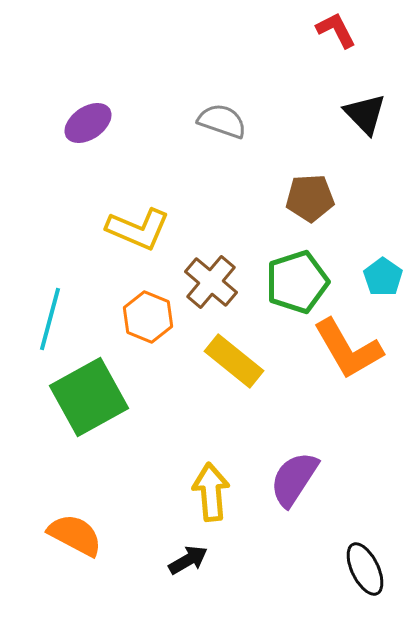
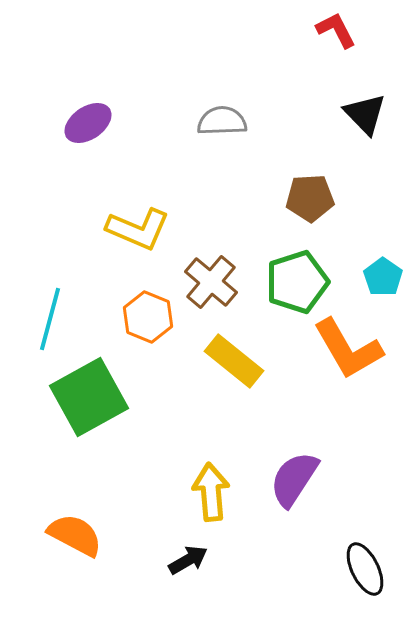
gray semicircle: rotated 21 degrees counterclockwise
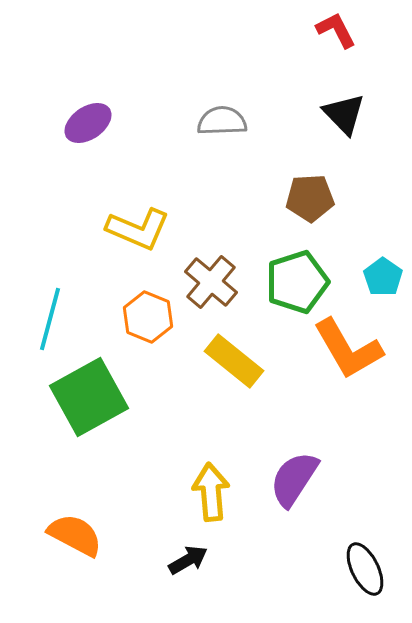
black triangle: moved 21 px left
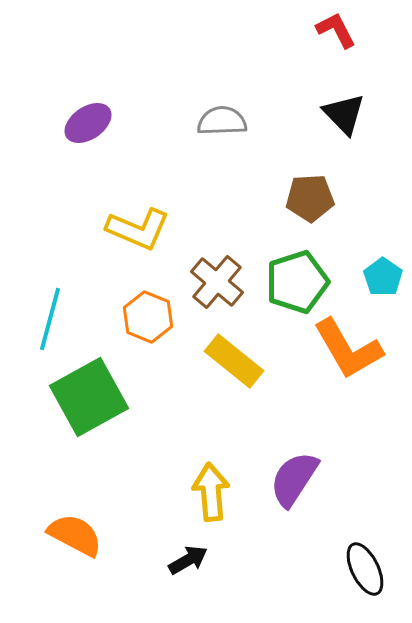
brown cross: moved 6 px right
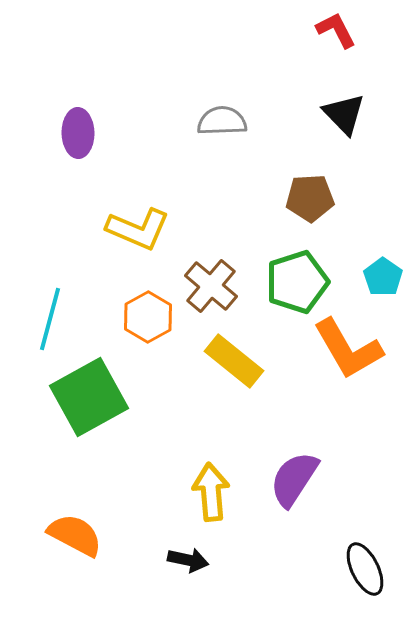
purple ellipse: moved 10 px left, 10 px down; rotated 57 degrees counterclockwise
brown cross: moved 6 px left, 4 px down
orange hexagon: rotated 9 degrees clockwise
black arrow: rotated 42 degrees clockwise
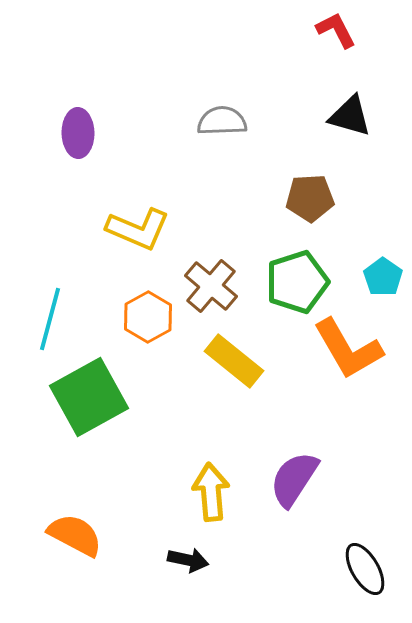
black triangle: moved 6 px right, 2 px down; rotated 30 degrees counterclockwise
black ellipse: rotated 4 degrees counterclockwise
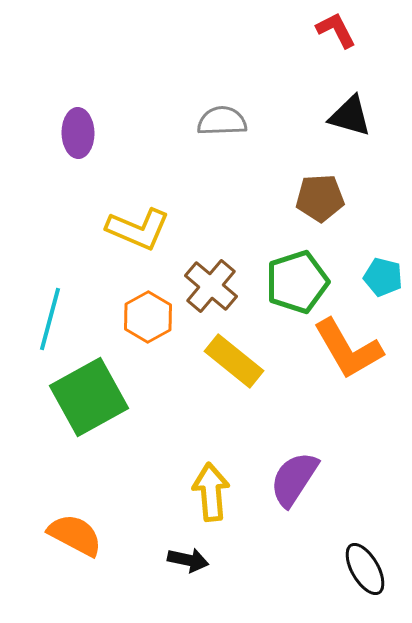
brown pentagon: moved 10 px right
cyan pentagon: rotated 21 degrees counterclockwise
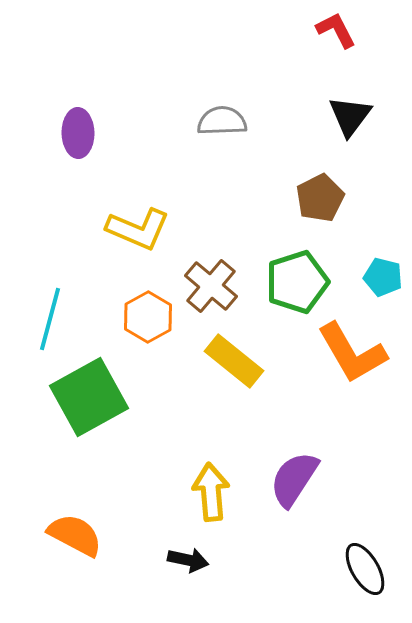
black triangle: rotated 51 degrees clockwise
brown pentagon: rotated 24 degrees counterclockwise
orange L-shape: moved 4 px right, 4 px down
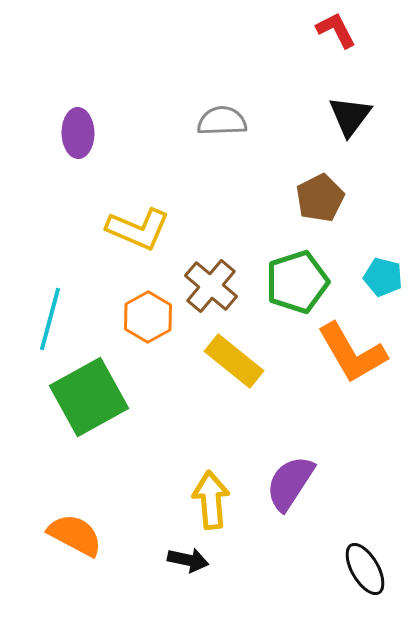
purple semicircle: moved 4 px left, 4 px down
yellow arrow: moved 8 px down
